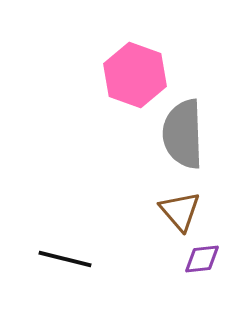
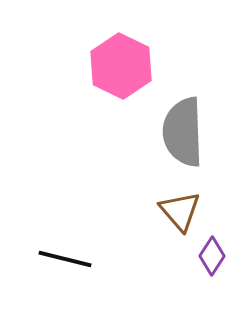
pink hexagon: moved 14 px left, 9 px up; rotated 6 degrees clockwise
gray semicircle: moved 2 px up
purple diamond: moved 10 px right, 3 px up; rotated 51 degrees counterclockwise
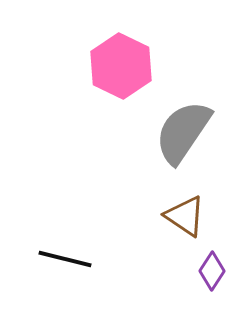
gray semicircle: rotated 36 degrees clockwise
brown triangle: moved 5 px right, 5 px down; rotated 15 degrees counterclockwise
purple diamond: moved 15 px down
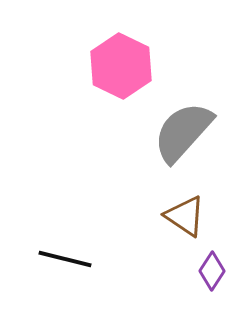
gray semicircle: rotated 8 degrees clockwise
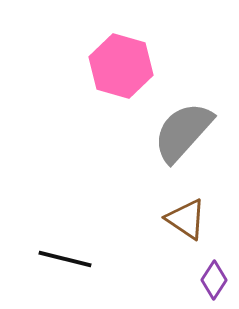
pink hexagon: rotated 10 degrees counterclockwise
brown triangle: moved 1 px right, 3 px down
purple diamond: moved 2 px right, 9 px down
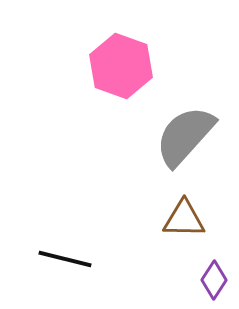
pink hexagon: rotated 4 degrees clockwise
gray semicircle: moved 2 px right, 4 px down
brown triangle: moved 2 px left; rotated 33 degrees counterclockwise
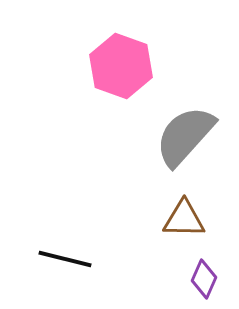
purple diamond: moved 10 px left, 1 px up; rotated 9 degrees counterclockwise
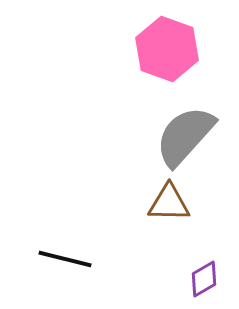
pink hexagon: moved 46 px right, 17 px up
brown triangle: moved 15 px left, 16 px up
purple diamond: rotated 36 degrees clockwise
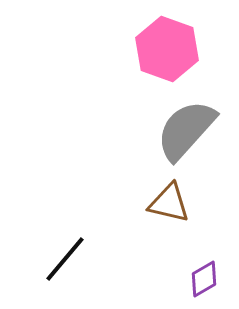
gray semicircle: moved 1 px right, 6 px up
brown triangle: rotated 12 degrees clockwise
black line: rotated 64 degrees counterclockwise
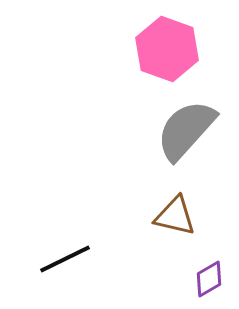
brown triangle: moved 6 px right, 13 px down
black line: rotated 24 degrees clockwise
purple diamond: moved 5 px right
